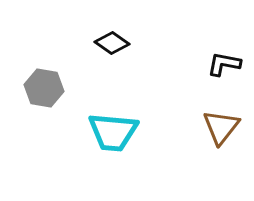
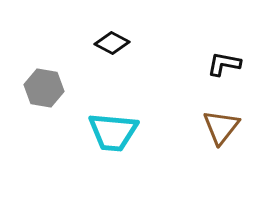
black diamond: rotated 8 degrees counterclockwise
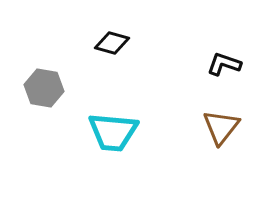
black diamond: rotated 12 degrees counterclockwise
black L-shape: rotated 8 degrees clockwise
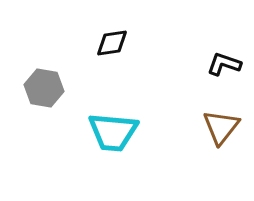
black diamond: rotated 24 degrees counterclockwise
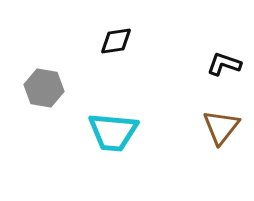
black diamond: moved 4 px right, 2 px up
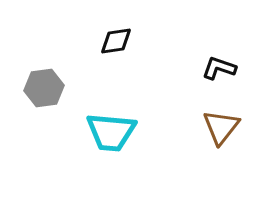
black L-shape: moved 5 px left, 4 px down
gray hexagon: rotated 18 degrees counterclockwise
cyan trapezoid: moved 2 px left
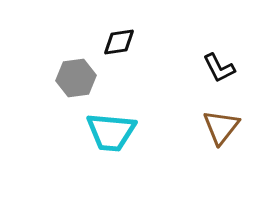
black diamond: moved 3 px right, 1 px down
black L-shape: rotated 136 degrees counterclockwise
gray hexagon: moved 32 px right, 10 px up
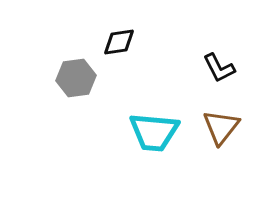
cyan trapezoid: moved 43 px right
